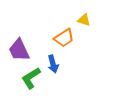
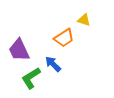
blue arrow: rotated 150 degrees clockwise
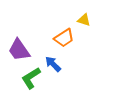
purple trapezoid: rotated 10 degrees counterclockwise
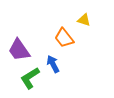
orange trapezoid: rotated 85 degrees clockwise
blue arrow: rotated 18 degrees clockwise
green L-shape: moved 1 px left
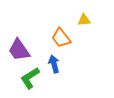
yellow triangle: rotated 24 degrees counterclockwise
orange trapezoid: moved 3 px left
blue arrow: moved 1 px right; rotated 12 degrees clockwise
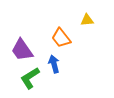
yellow triangle: moved 3 px right
purple trapezoid: moved 3 px right
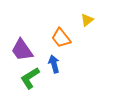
yellow triangle: rotated 32 degrees counterclockwise
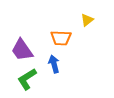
orange trapezoid: rotated 50 degrees counterclockwise
green L-shape: moved 3 px left, 1 px down
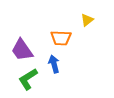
green L-shape: moved 1 px right
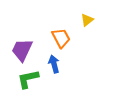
orange trapezoid: rotated 120 degrees counterclockwise
purple trapezoid: rotated 60 degrees clockwise
green L-shape: rotated 20 degrees clockwise
